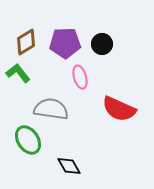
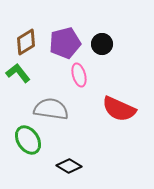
purple pentagon: rotated 12 degrees counterclockwise
pink ellipse: moved 1 px left, 2 px up
black diamond: rotated 30 degrees counterclockwise
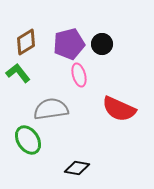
purple pentagon: moved 4 px right, 1 px down
gray semicircle: rotated 16 degrees counterclockwise
black diamond: moved 8 px right, 2 px down; rotated 20 degrees counterclockwise
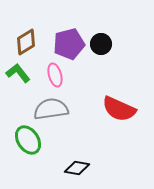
black circle: moved 1 px left
pink ellipse: moved 24 px left
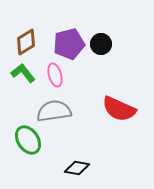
green L-shape: moved 5 px right
gray semicircle: moved 3 px right, 2 px down
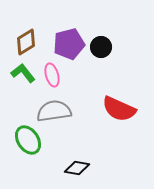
black circle: moved 3 px down
pink ellipse: moved 3 px left
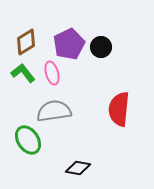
purple pentagon: rotated 12 degrees counterclockwise
pink ellipse: moved 2 px up
red semicircle: rotated 72 degrees clockwise
black diamond: moved 1 px right
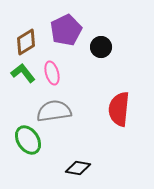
purple pentagon: moved 3 px left, 14 px up
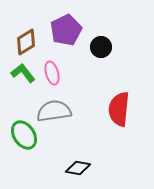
green ellipse: moved 4 px left, 5 px up
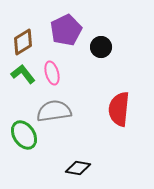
brown diamond: moved 3 px left
green L-shape: moved 1 px down
